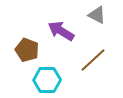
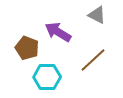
purple arrow: moved 3 px left, 1 px down
brown pentagon: moved 2 px up
cyan hexagon: moved 3 px up
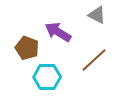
brown line: moved 1 px right
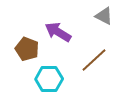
gray triangle: moved 7 px right, 1 px down
brown pentagon: moved 1 px down
cyan hexagon: moved 2 px right, 2 px down
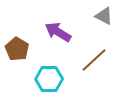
brown pentagon: moved 10 px left; rotated 10 degrees clockwise
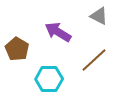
gray triangle: moved 5 px left
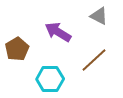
brown pentagon: rotated 10 degrees clockwise
cyan hexagon: moved 1 px right
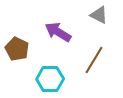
gray triangle: moved 1 px up
brown pentagon: rotated 15 degrees counterclockwise
brown line: rotated 16 degrees counterclockwise
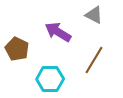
gray triangle: moved 5 px left
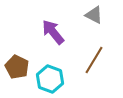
purple arrow: moved 5 px left; rotated 20 degrees clockwise
brown pentagon: moved 18 px down
cyan hexagon: rotated 20 degrees clockwise
